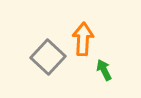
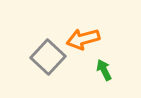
orange arrow: rotated 108 degrees counterclockwise
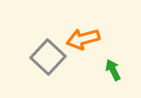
green arrow: moved 9 px right
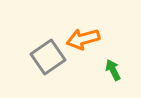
gray square: rotated 12 degrees clockwise
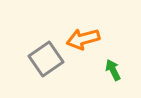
gray square: moved 2 px left, 2 px down
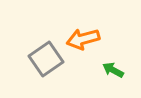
green arrow: rotated 35 degrees counterclockwise
